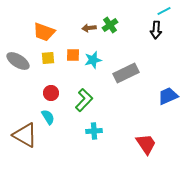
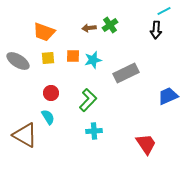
orange square: moved 1 px down
green L-shape: moved 4 px right
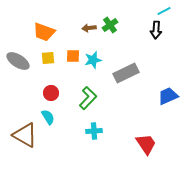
green L-shape: moved 2 px up
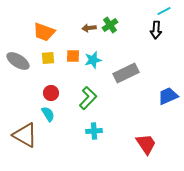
cyan semicircle: moved 3 px up
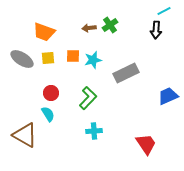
gray ellipse: moved 4 px right, 2 px up
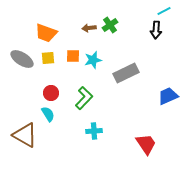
orange trapezoid: moved 2 px right, 1 px down
green L-shape: moved 4 px left
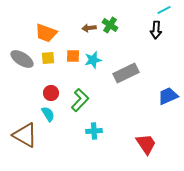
cyan line: moved 1 px up
green cross: rotated 21 degrees counterclockwise
green L-shape: moved 4 px left, 2 px down
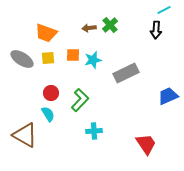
green cross: rotated 14 degrees clockwise
orange square: moved 1 px up
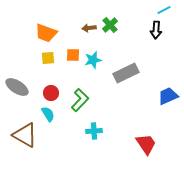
gray ellipse: moved 5 px left, 28 px down
